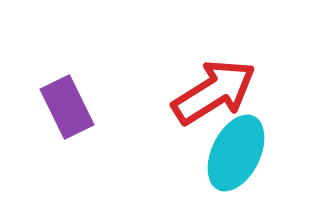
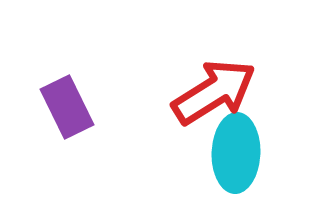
cyan ellipse: rotated 24 degrees counterclockwise
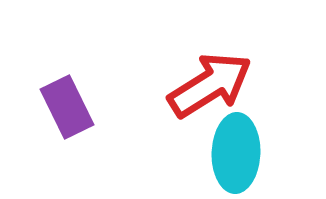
red arrow: moved 4 px left, 7 px up
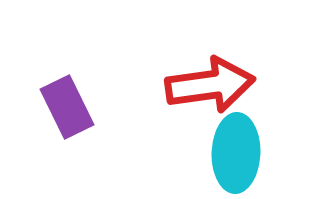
red arrow: rotated 24 degrees clockwise
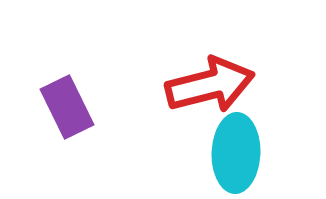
red arrow: rotated 6 degrees counterclockwise
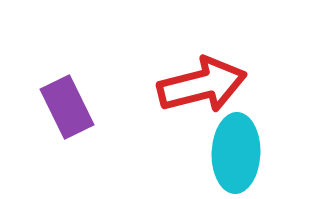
red arrow: moved 8 px left
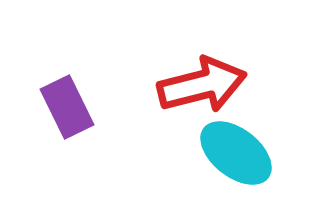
cyan ellipse: rotated 54 degrees counterclockwise
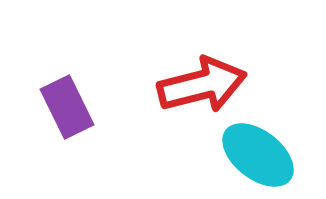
cyan ellipse: moved 22 px right, 2 px down
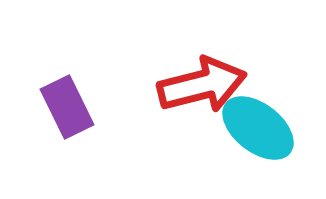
cyan ellipse: moved 27 px up
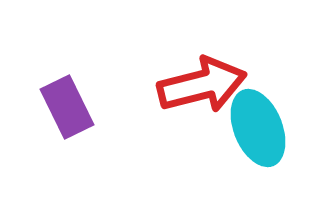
cyan ellipse: rotated 30 degrees clockwise
